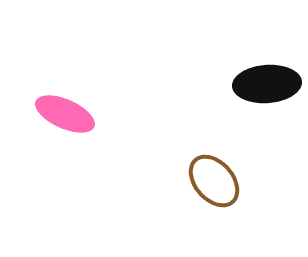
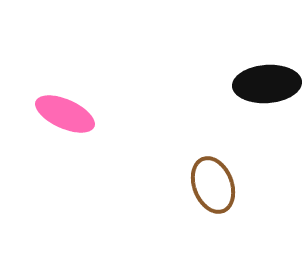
brown ellipse: moved 1 px left, 4 px down; rotated 20 degrees clockwise
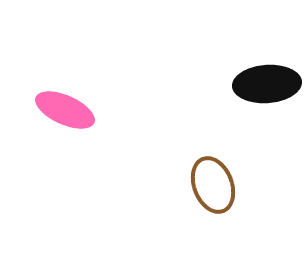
pink ellipse: moved 4 px up
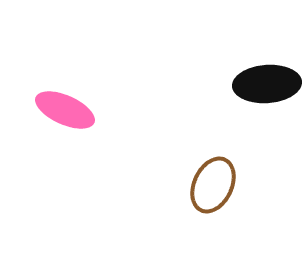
brown ellipse: rotated 46 degrees clockwise
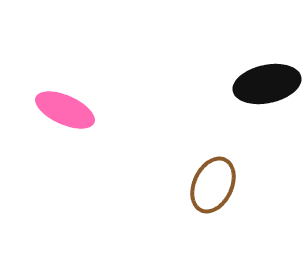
black ellipse: rotated 8 degrees counterclockwise
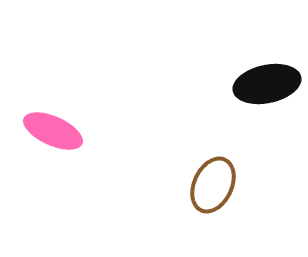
pink ellipse: moved 12 px left, 21 px down
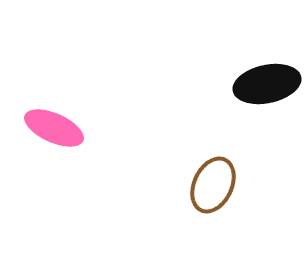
pink ellipse: moved 1 px right, 3 px up
